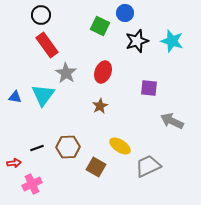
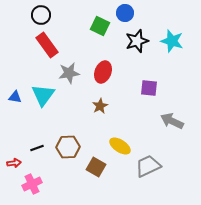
gray star: moved 3 px right; rotated 30 degrees clockwise
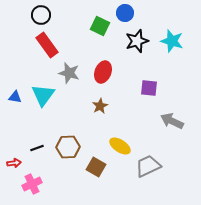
gray star: rotated 25 degrees clockwise
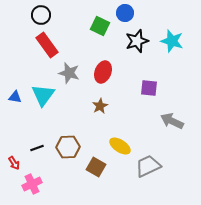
red arrow: rotated 64 degrees clockwise
